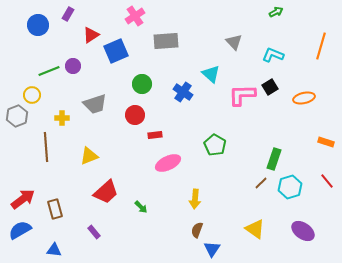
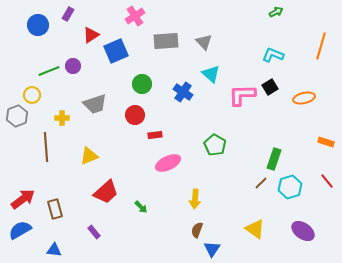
gray triangle at (234, 42): moved 30 px left
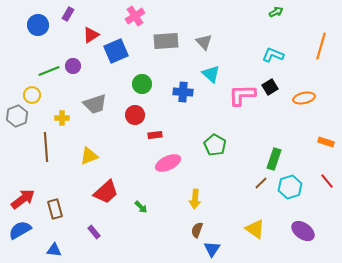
blue cross at (183, 92): rotated 30 degrees counterclockwise
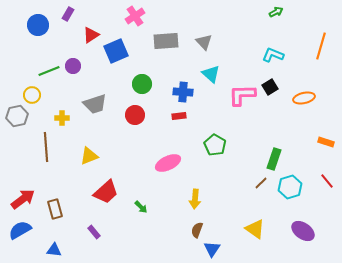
gray hexagon at (17, 116): rotated 10 degrees clockwise
red rectangle at (155, 135): moved 24 px right, 19 px up
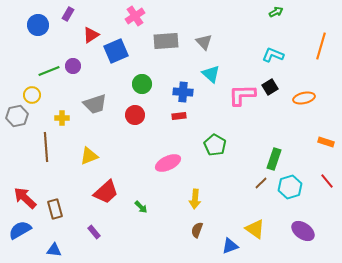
red arrow at (23, 199): moved 2 px right, 1 px up; rotated 100 degrees counterclockwise
blue triangle at (212, 249): moved 18 px right, 3 px up; rotated 36 degrees clockwise
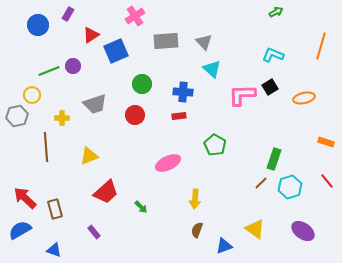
cyan triangle at (211, 74): moved 1 px right, 5 px up
blue triangle at (230, 246): moved 6 px left
blue triangle at (54, 250): rotated 14 degrees clockwise
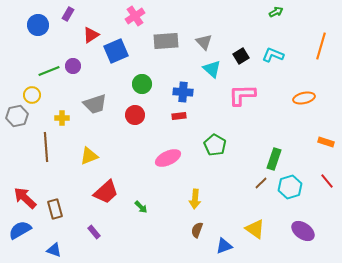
black square at (270, 87): moved 29 px left, 31 px up
pink ellipse at (168, 163): moved 5 px up
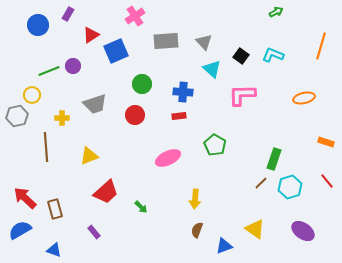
black square at (241, 56): rotated 21 degrees counterclockwise
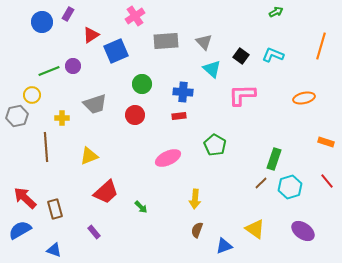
blue circle at (38, 25): moved 4 px right, 3 px up
